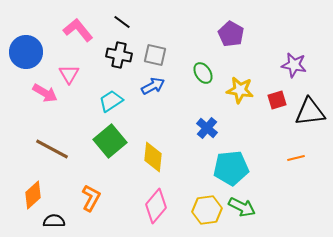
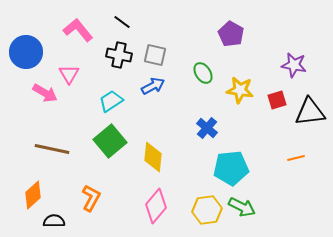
brown line: rotated 16 degrees counterclockwise
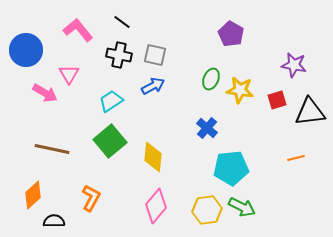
blue circle: moved 2 px up
green ellipse: moved 8 px right, 6 px down; rotated 55 degrees clockwise
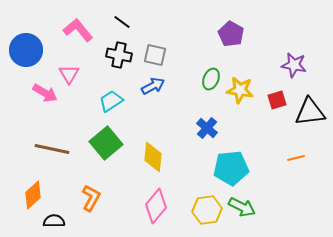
green square: moved 4 px left, 2 px down
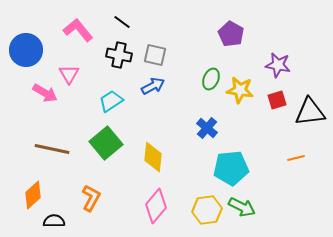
purple star: moved 16 px left
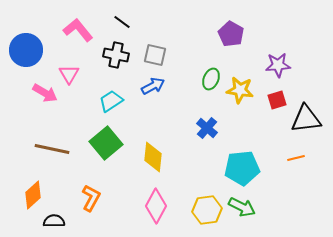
black cross: moved 3 px left
purple star: rotated 15 degrees counterclockwise
black triangle: moved 4 px left, 7 px down
cyan pentagon: moved 11 px right
pink diamond: rotated 12 degrees counterclockwise
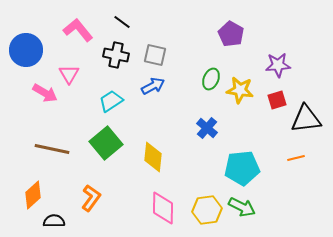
orange L-shape: rotated 8 degrees clockwise
pink diamond: moved 7 px right, 2 px down; rotated 28 degrees counterclockwise
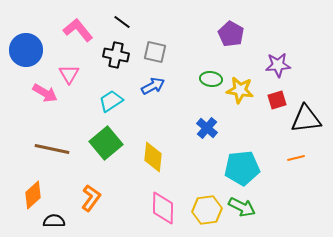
gray square: moved 3 px up
green ellipse: rotated 75 degrees clockwise
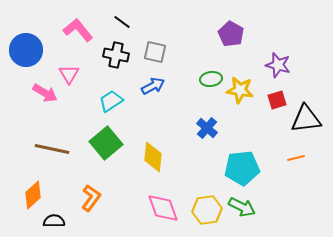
purple star: rotated 20 degrees clockwise
green ellipse: rotated 15 degrees counterclockwise
pink diamond: rotated 20 degrees counterclockwise
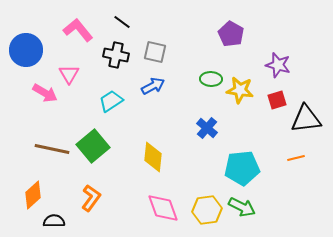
green ellipse: rotated 10 degrees clockwise
green square: moved 13 px left, 3 px down
